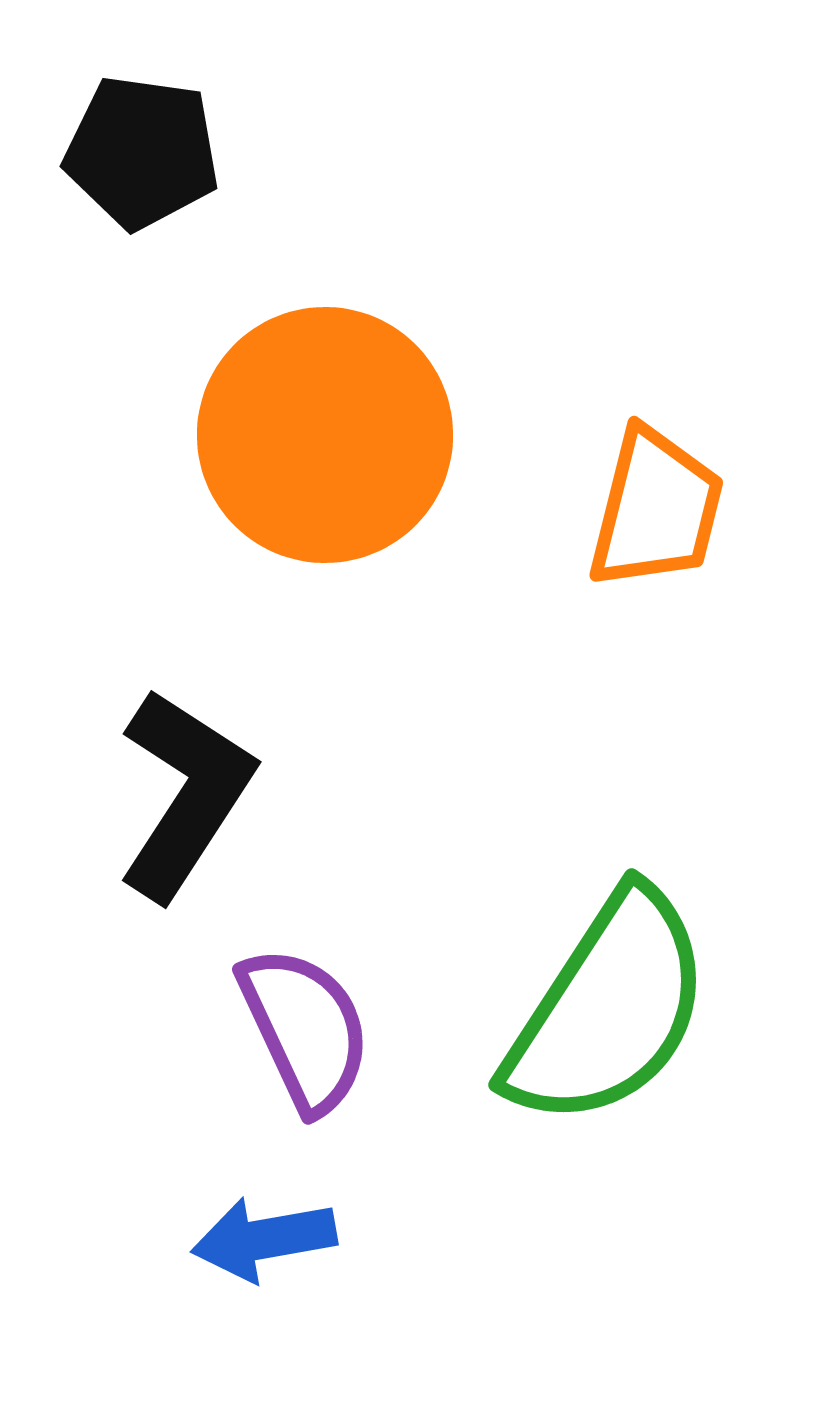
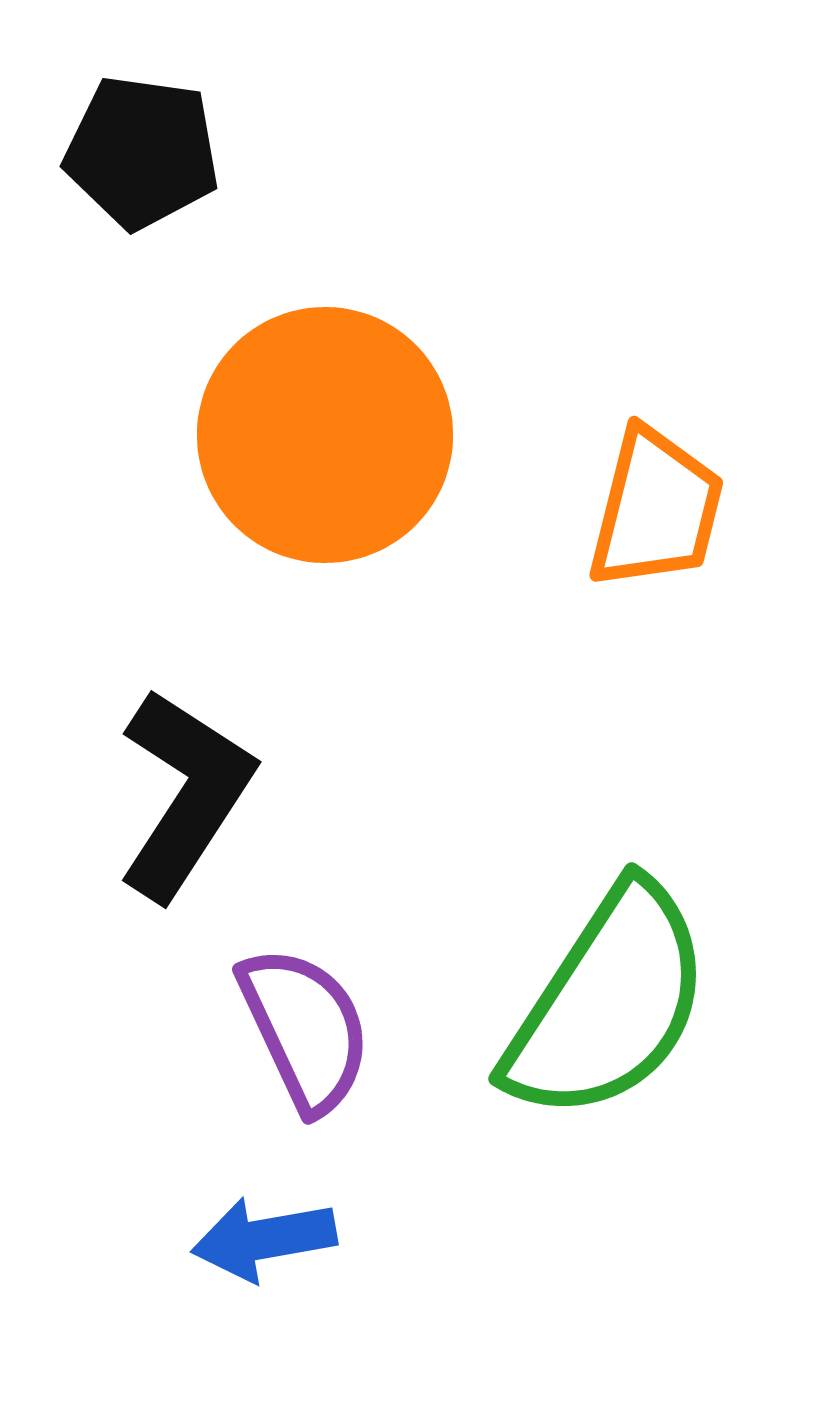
green semicircle: moved 6 px up
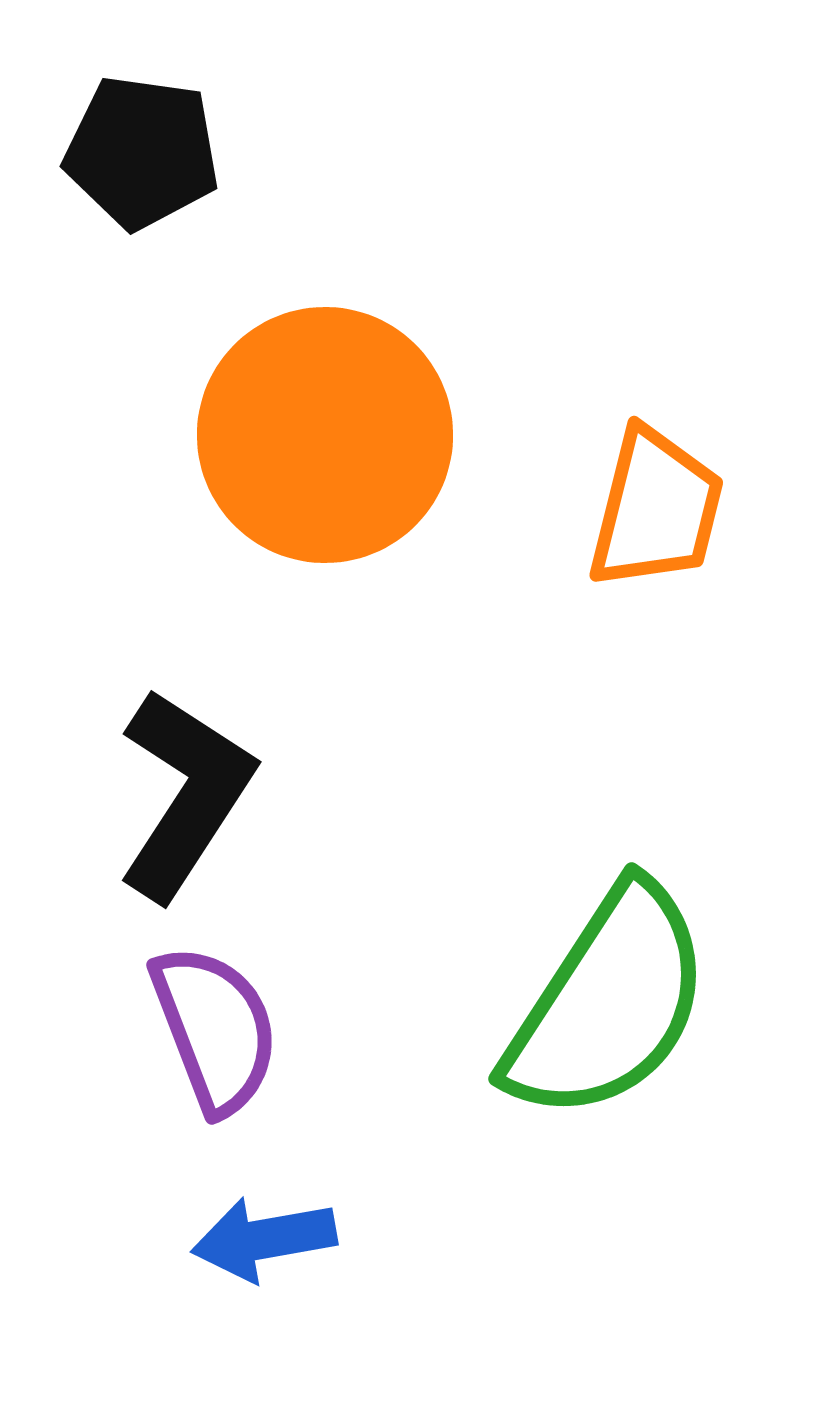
purple semicircle: moved 90 px left; rotated 4 degrees clockwise
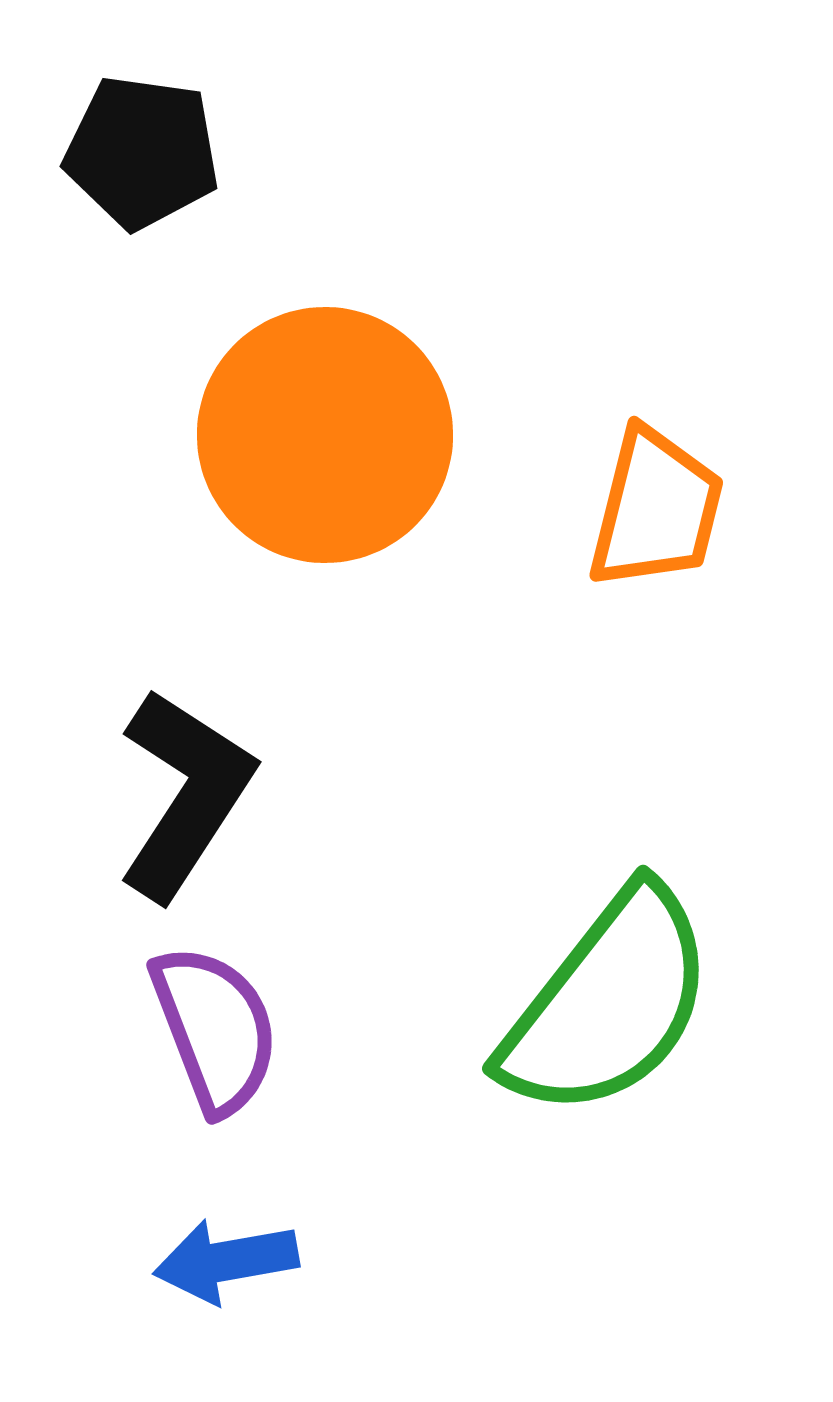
green semicircle: rotated 5 degrees clockwise
blue arrow: moved 38 px left, 22 px down
